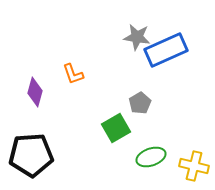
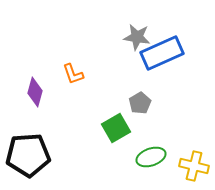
blue rectangle: moved 4 px left, 3 px down
black pentagon: moved 3 px left
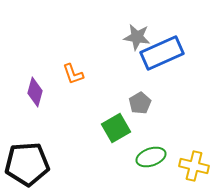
black pentagon: moved 1 px left, 9 px down
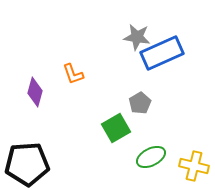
green ellipse: rotated 8 degrees counterclockwise
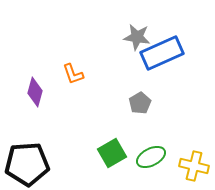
green square: moved 4 px left, 25 px down
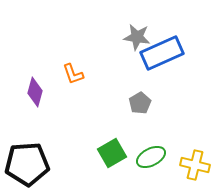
yellow cross: moved 1 px right, 1 px up
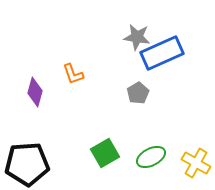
gray pentagon: moved 2 px left, 10 px up
green square: moved 7 px left
yellow cross: moved 1 px right, 2 px up; rotated 16 degrees clockwise
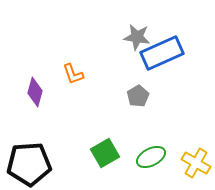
gray pentagon: moved 3 px down
black pentagon: moved 2 px right
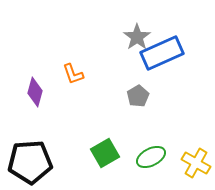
gray star: rotated 28 degrees clockwise
black pentagon: moved 1 px right, 2 px up
